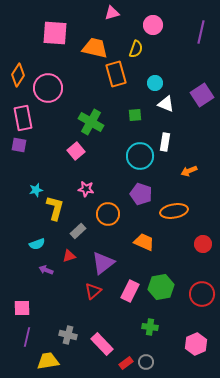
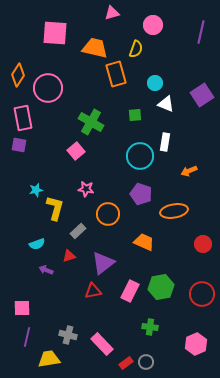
red triangle at (93, 291): rotated 30 degrees clockwise
yellow trapezoid at (48, 361): moved 1 px right, 2 px up
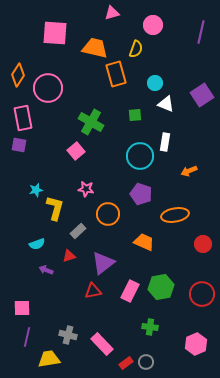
orange ellipse at (174, 211): moved 1 px right, 4 px down
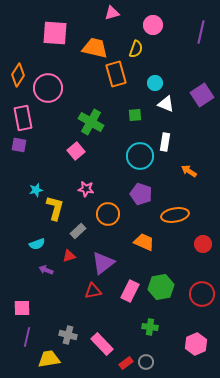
orange arrow at (189, 171): rotated 56 degrees clockwise
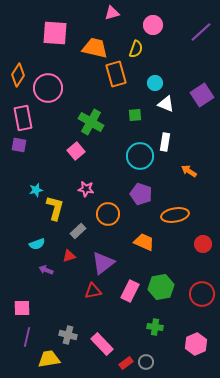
purple line at (201, 32): rotated 35 degrees clockwise
green cross at (150, 327): moved 5 px right
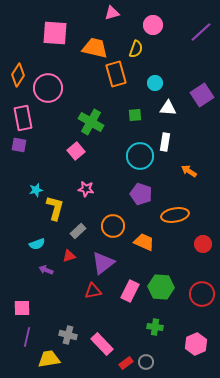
white triangle at (166, 104): moved 2 px right, 4 px down; rotated 18 degrees counterclockwise
orange circle at (108, 214): moved 5 px right, 12 px down
green hexagon at (161, 287): rotated 15 degrees clockwise
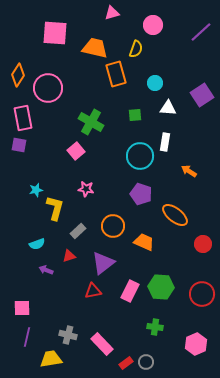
orange ellipse at (175, 215): rotated 48 degrees clockwise
yellow trapezoid at (49, 359): moved 2 px right
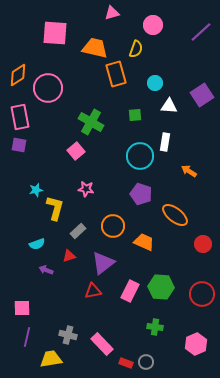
orange diamond at (18, 75): rotated 25 degrees clockwise
white triangle at (168, 108): moved 1 px right, 2 px up
pink rectangle at (23, 118): moved 3 px left, 1 px up
red rectangle at (126, 363): rotated 56 degrees clockwise
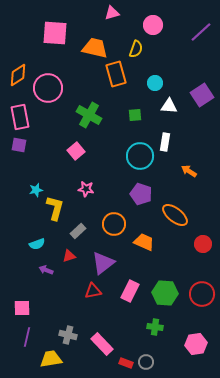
green cross at (91, 122): moved 2 px left, 7 px up
orange circle at (113, 226): moved 1 px right, 2 px up
green hexagon at (161, 287): moved 4 px right, 6 px down
pink hexagon at (196, 344): rotated 15 degrees clockwise
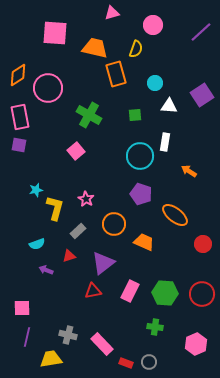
pink star at (86, 189): moved 10 px down; rotated 21 degrees clockwise
pink hexagon at (196, 344): rotated 15 degrees counterclockwise
gray circle at (146, 362): moved 3 px right
